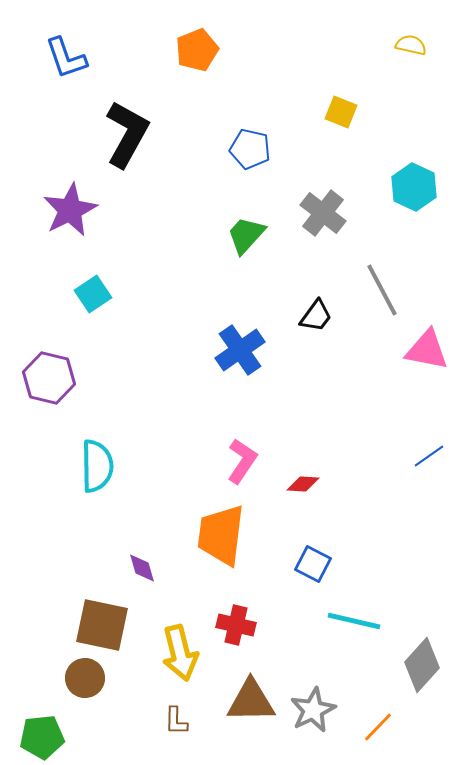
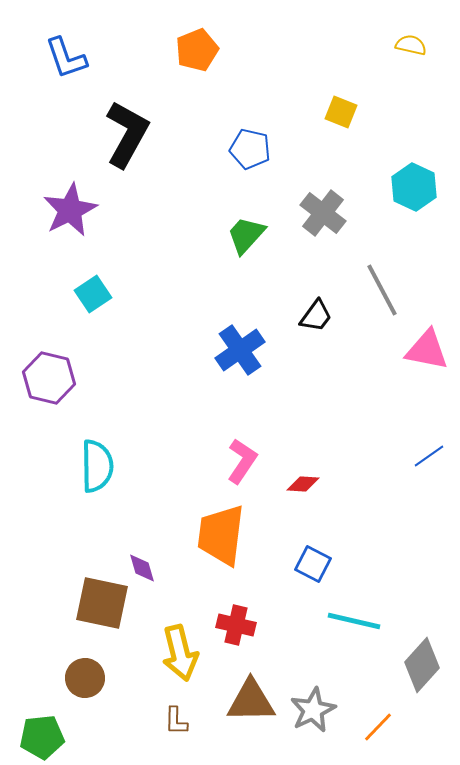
brown square: moved 22 px up
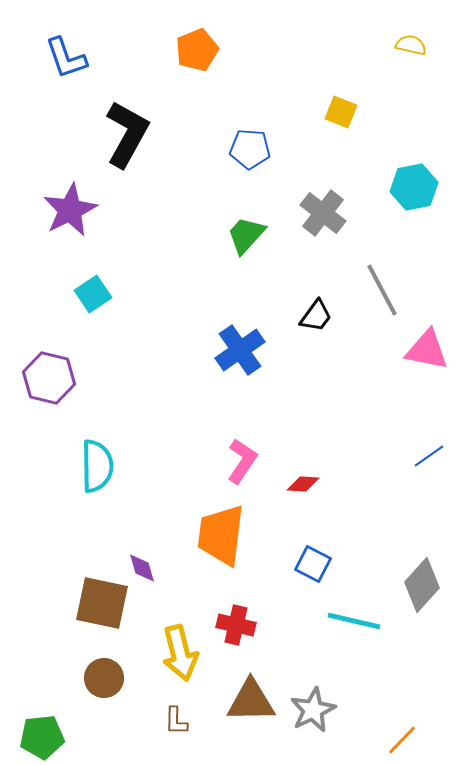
blue pentagon: rotated 9 degrees counterclockwise
cyan hexagon: rotated 24 degrees clockwise
gray diamond: moved 80 px up
brown circle: moved 19 px right
orange line: moved 24 px right, 13 px down
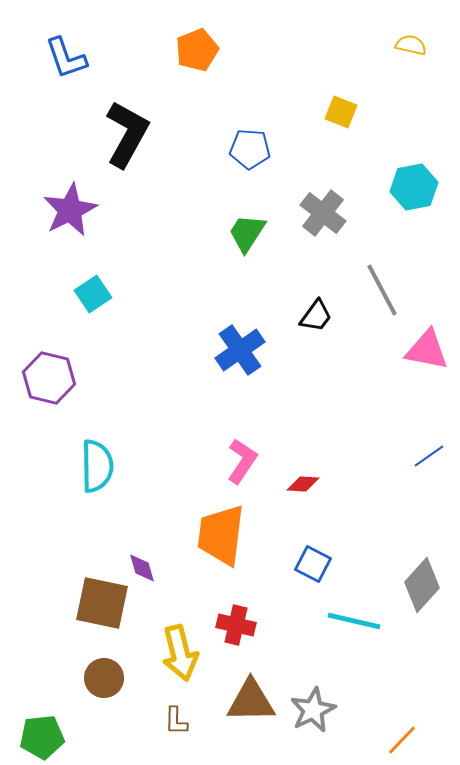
green trapezoid: moved 1 px right, 2 px up; rotated 9 degrees counterclockwise
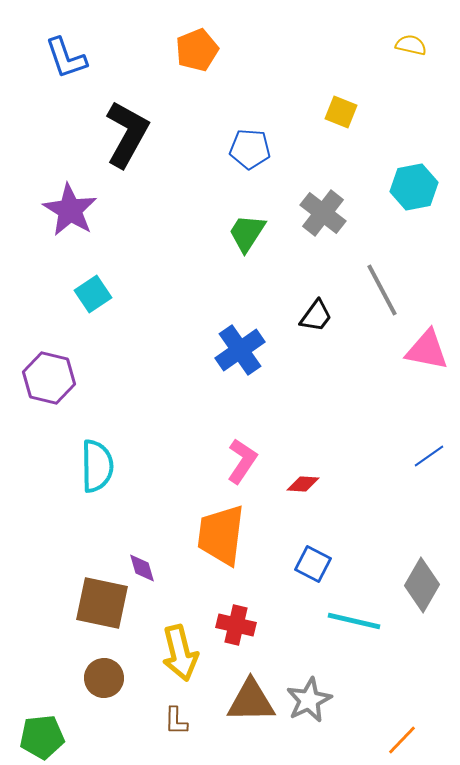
purple star: rotated 14 degrees counterclockwise
gray diamond: rotated 12 degrees counterclockwise
gray star: moved 4 px left, 10 px up
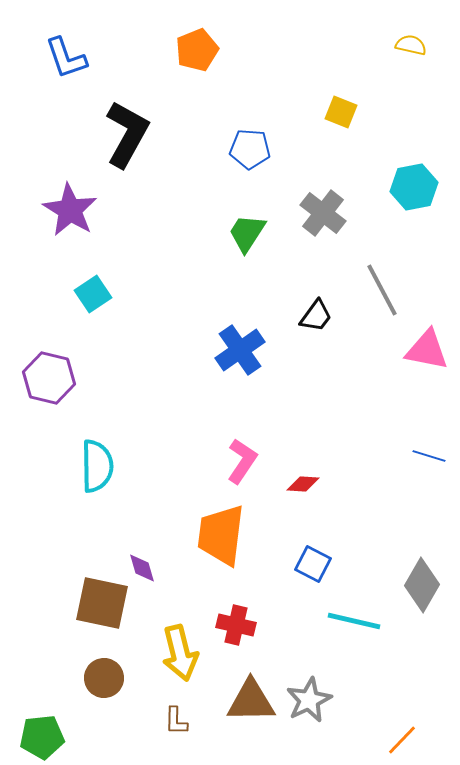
blue line: rotated 52 degrees clockwise
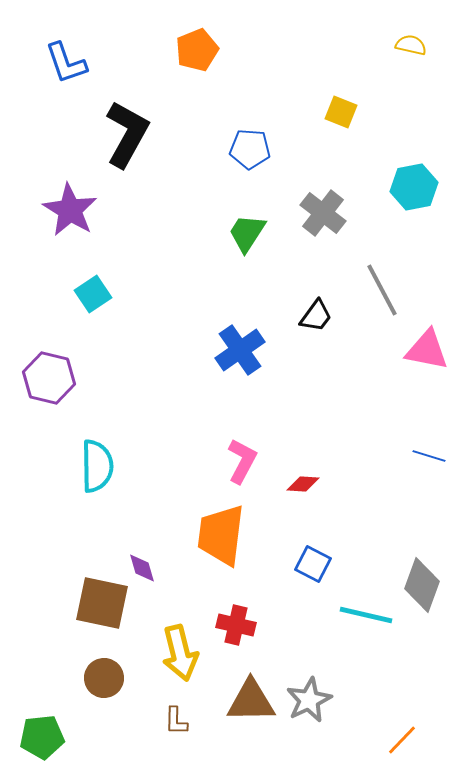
blue L-shape: moved 5 px down
pink L-shape: rotated 6 degrees counterclockwise
gray diamond: rotated 10 degrees counterclockwise
cyan line: moved 12 px right, 6 px up
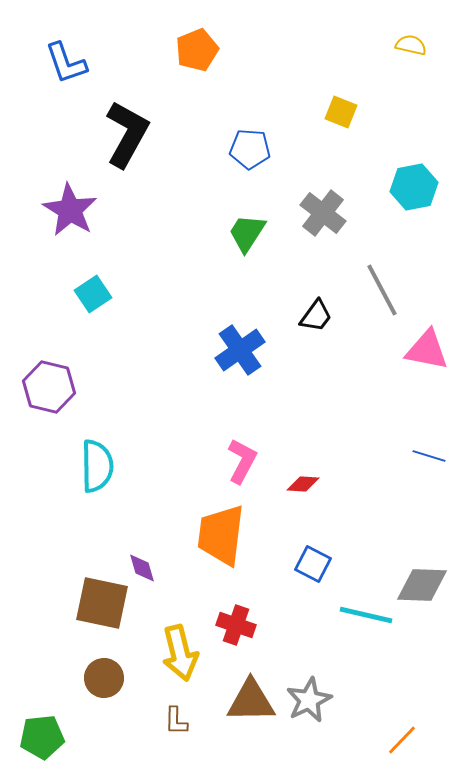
purple hexagon: moved 9 px down
gray diamond: rotated 72 degrees clockwise
red cross: rotated 6 degrees clockwise
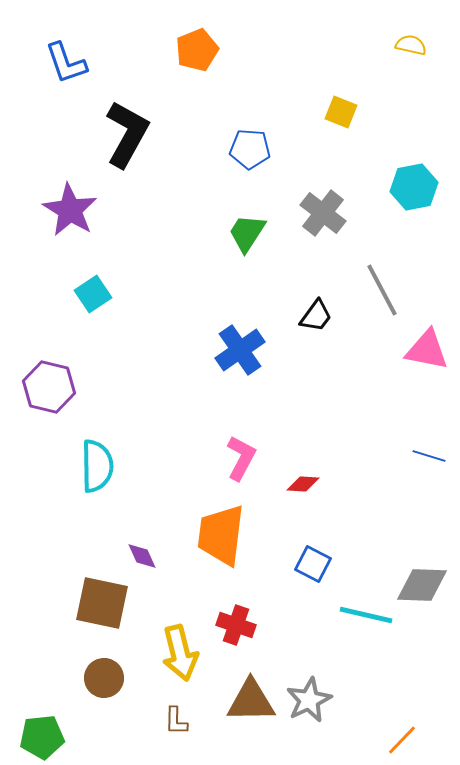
pink L-shape: moved 1 px left, 3 px up
purple diamond: moved 12 px up; rotated 8 degrees counterclockwise
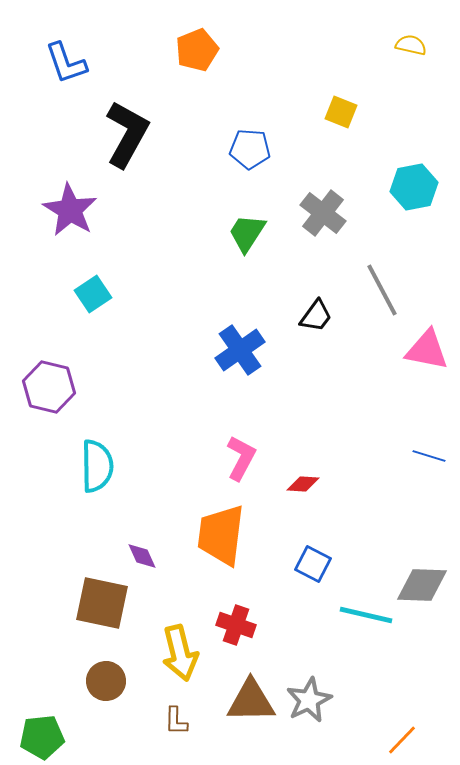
brown circle: moved 2 px right, 3 px down
